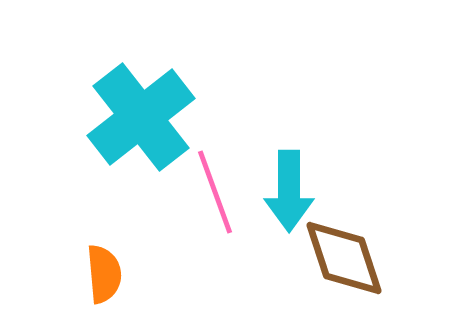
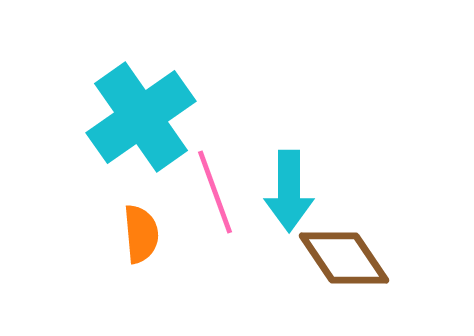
cyan cross: rotated 3 degrees clockwise
brown diamond: rotated 16 degrees counterclockwise
orange semicircle: moved 37 px right, 40 px up
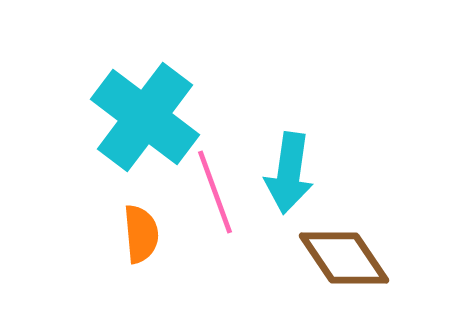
cyan cross: moved 4 px right; rotated 18 degrees counterclockwise
cyan arrow: moved 18 px up; rotated 8 degrees clockwise
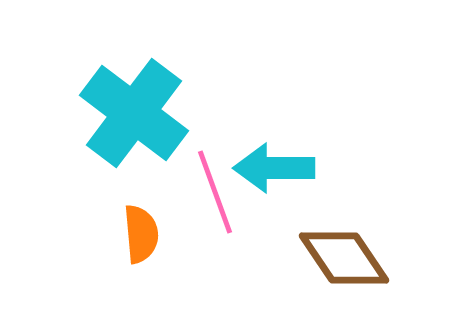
cyan cross: moved 11 px left, 4 px up
cyan arrow: moved 15 px left, 5 px up; rotated 82 degrees clockwise
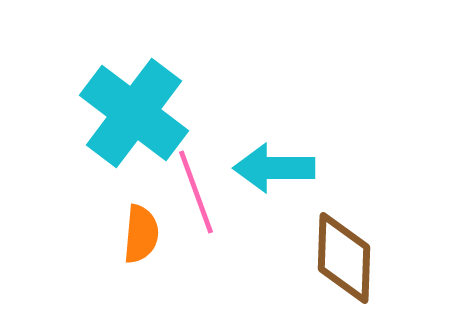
pink line: moved 19 px left
orange semicircle: rotated 10 degrees clockwise
brown diamond: rotated 36 degrees clockwise
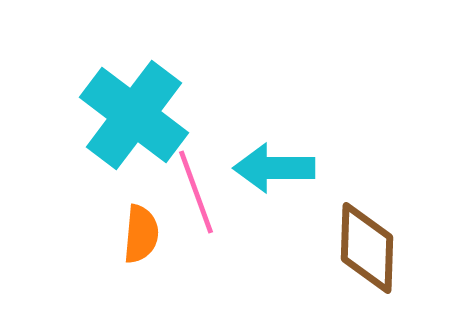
cyan cross: moved 2 px down
brown diamond: moved 23 px right, 10 px up
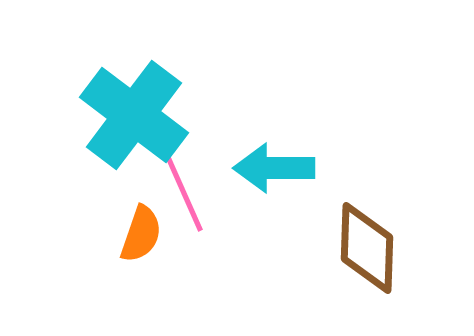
pink line: moved 13 px left, 1 px up; rotated 4 degrees counterclockwise
orange semicircle: rotated 14 degrees clockwise
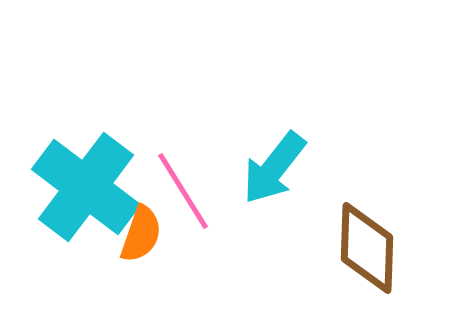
cyan cross: moved 48 px left, 72 px down
cyan arrow: rotated 52 degrees counterclockwise
pink line: rotated 8 degrees counterclockwise
